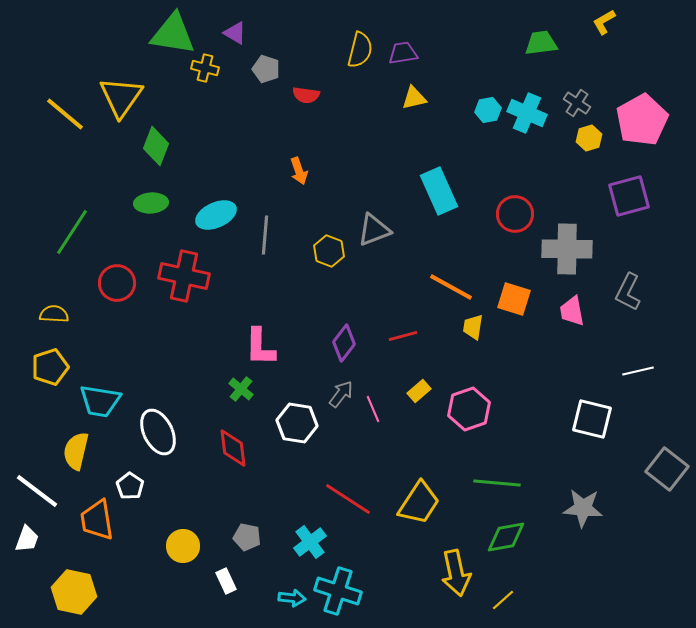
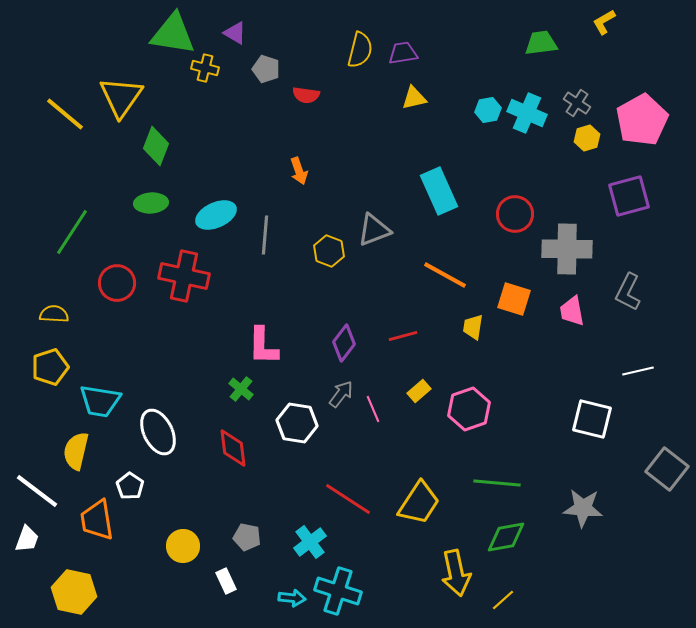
yellow hexagon at (589, 138): moved 2 px left
orange line at (451, 287): moved 6 px left, 12 px up
pink L-shape at (260, 347): moved 3 px right, 1 px up
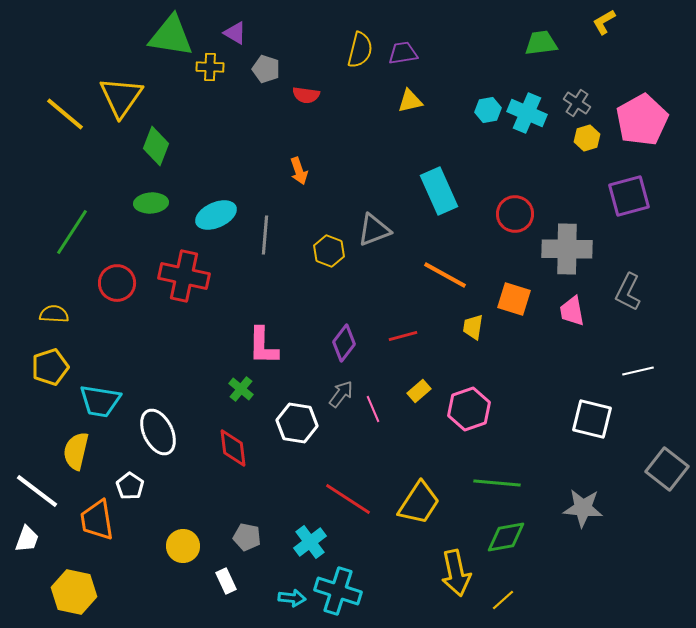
green triangle at (173, 34): moved 2 px left, 2 px down
yellow cross at (205, 68): moved 5 px right, 1 px up; rotated 12 degrees counterclockwise
yellow triangle at (414, 98): moved 4 px left, 3 px down
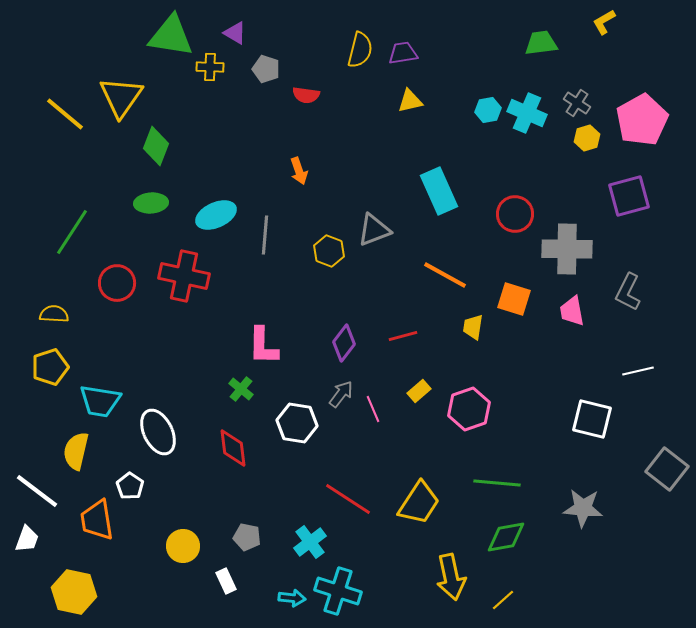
yellow arrow at (456, 573): moved 5 px left, 4 px down
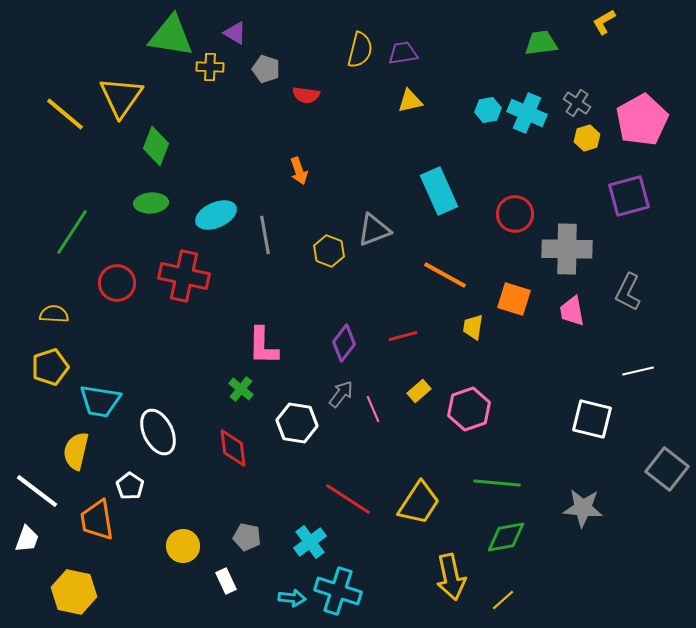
gray line at (265, 235): rotated 15 degrees counterclockwise
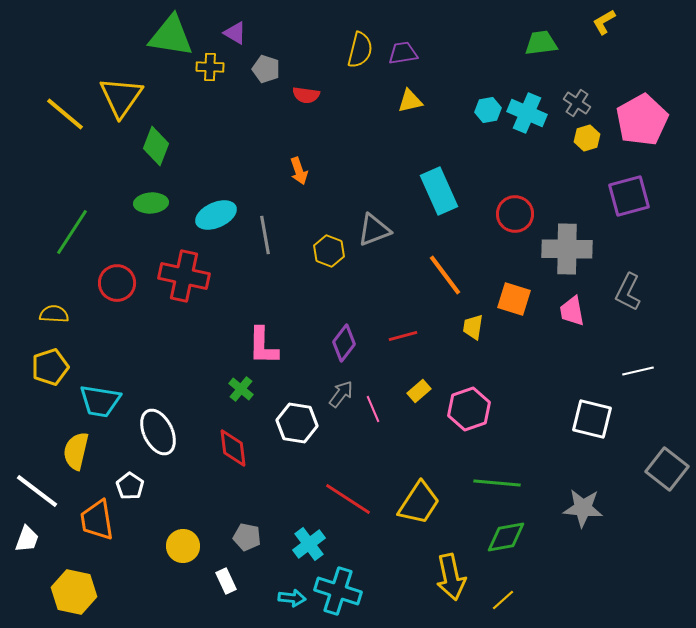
orange line at (445, 275): rotated 24 degrees clockwise
cyan cross at (310, 542): moved 1 px left, 2 px down
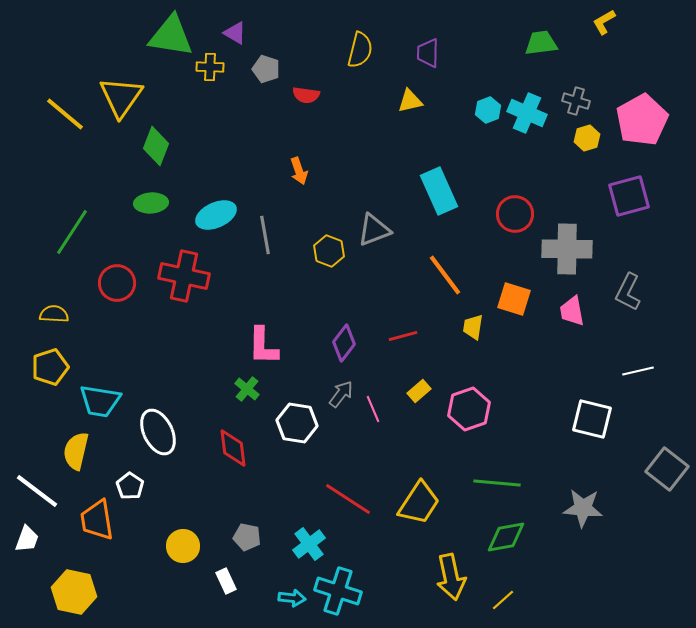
purple trapezoid at (403, 53): moved 25 px right; rotated 80 degrees counterclockwise
gray cross at (577, 103): moved 1 px left, 2 px up; rotated 16 degrees counterclockwise
cyan hexagon at (488, 110): rotated 10 degrees counterclockwise
green cross at (241, 389): moved 6 px right
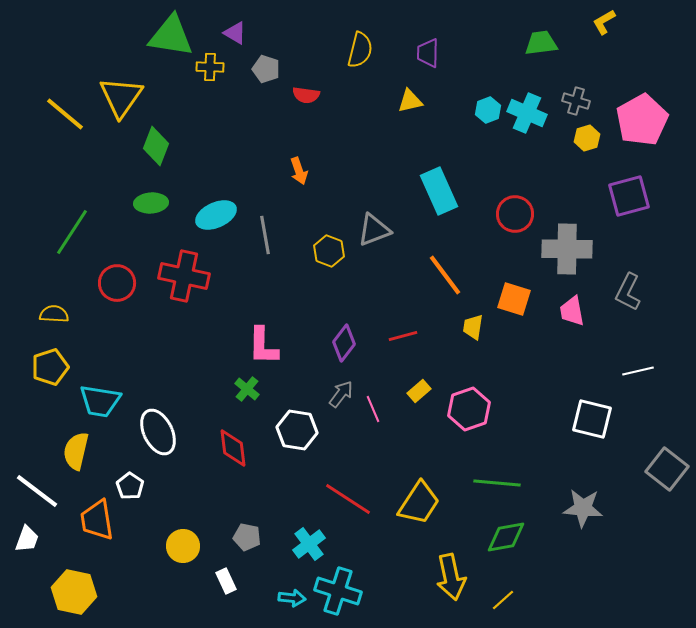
white hexagon at (297, 423): moved 7 px down
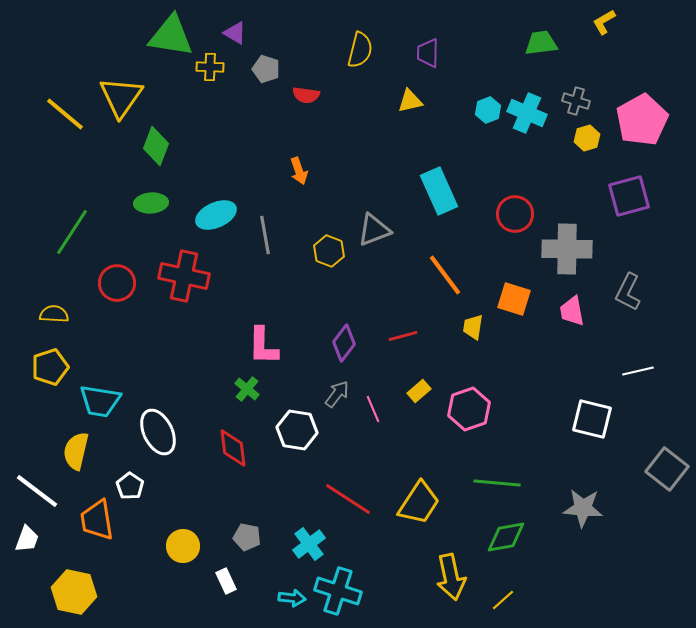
gray arrow at (341, 394): moved 4 px left
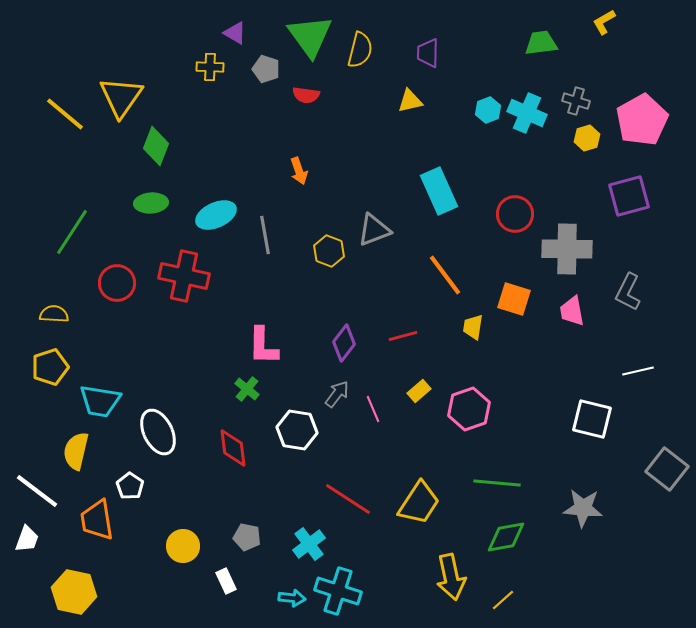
green triangle at (171, 36): moved 139 px right; rotated 45 degrees clockwise
